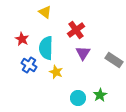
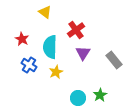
cyan semicircle: moved 4 px right, 1 px up
gray rectangle: rotated 18 degrees clockwise
yellow star: rotated 24 degrees clockwise
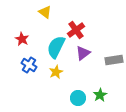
cyan semicircle: moved 6 px right; rotated 25 degrees clockwise
purple triangle: rotated 21 degrees clockwise
gray rectangle: rotated 60 degrees counterclockwise
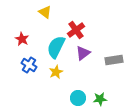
green star: moved 4 px down; rotated 24 degrees clockwise
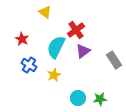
purple triangle: moved 2 px up
gray rectangle: rotated 66 degrees clockwise
yellow star: moved 2 px left, 3 px down
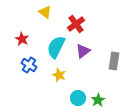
red cross: moved 6 px up
gray rectangle: moved 1 px down; rotated 42 degrees clockwise
yellow star: moved 5 px right; rotated 24 degrees counterclockwise
green star: moved 2 px left, 1 px down; rotated 24 degrees counterclockwise
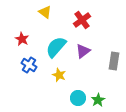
red cross: moved 6 px right, 4 px up
cyan semicircle: rotated 15 degrees clockwise
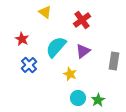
blue cross: rotated 14 degrees clockwise
yellow star: moved 11 px right, 1 px up
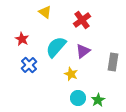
gray rectangle: moved 1 px left, 1 px down
yellow star: moved 1 px right
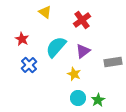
gray rectangle: rotated 72 degrees clockwise
yellow star: moved 3 px right
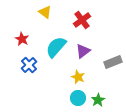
gray rectangle: rotated 12 degrees counterclockwise
yellow star: moved 4 px right, 3 px down
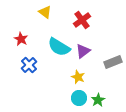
red star: moved 1 px left
cyan semicircle: moved 3 px right; rotated 100 degrees counterclockwise
cyan circle: moved 1 px right
